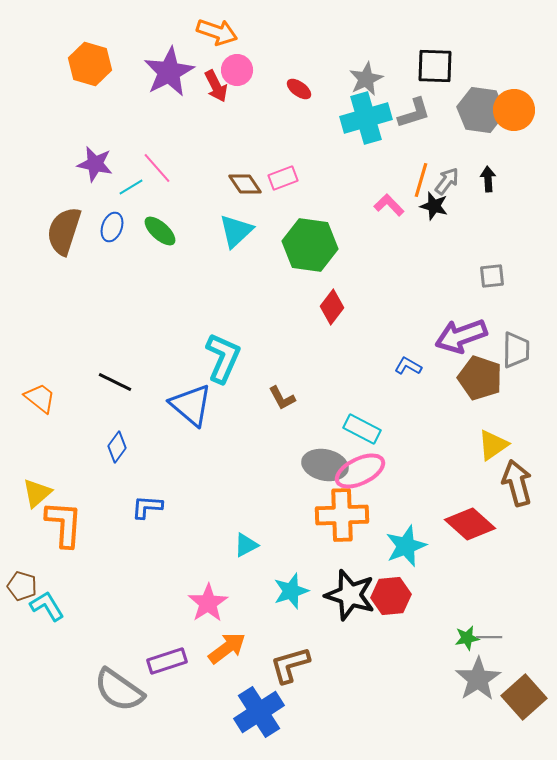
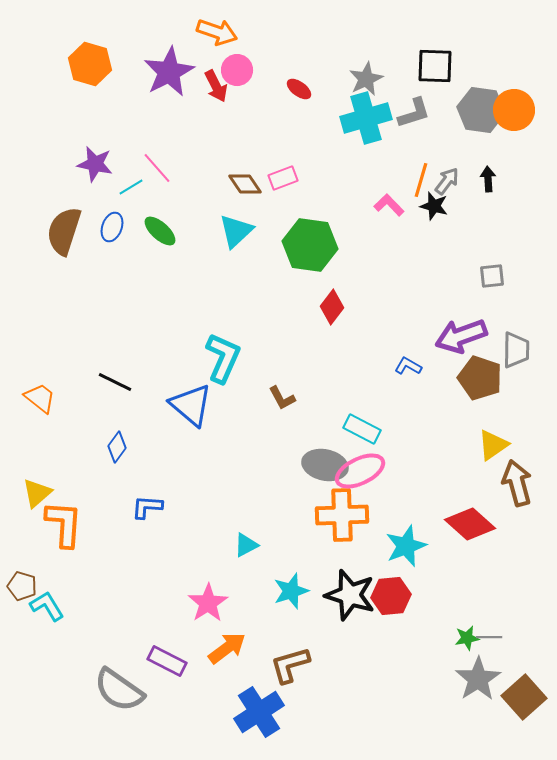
purple rectangle at (167, 661): rotated 45 degrees clockwise
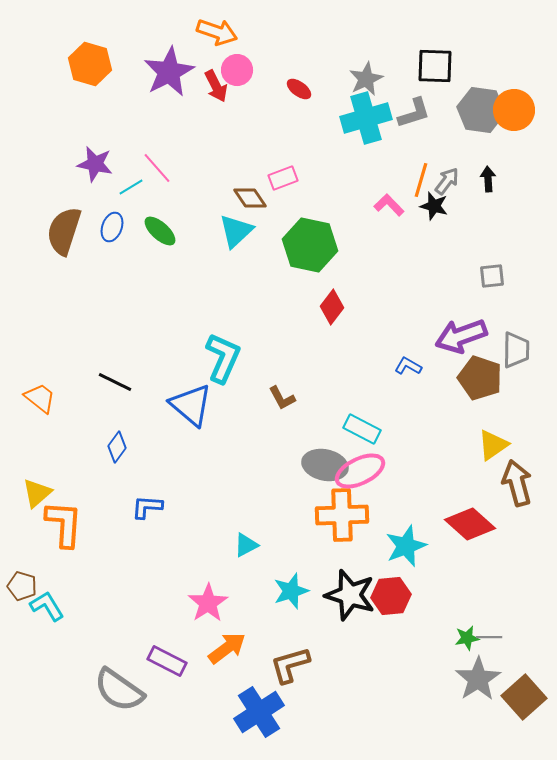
brown diamond at (245, 184): moved 5 px right, 14 px down
green hexagon at (310, 245): rotated 4 degrees clockwise
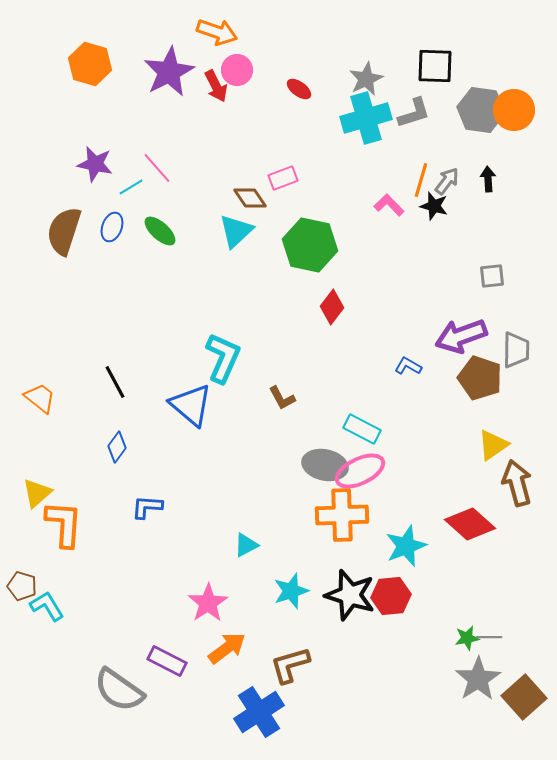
black line at (115, 382): rotated 36 degrees clockwise
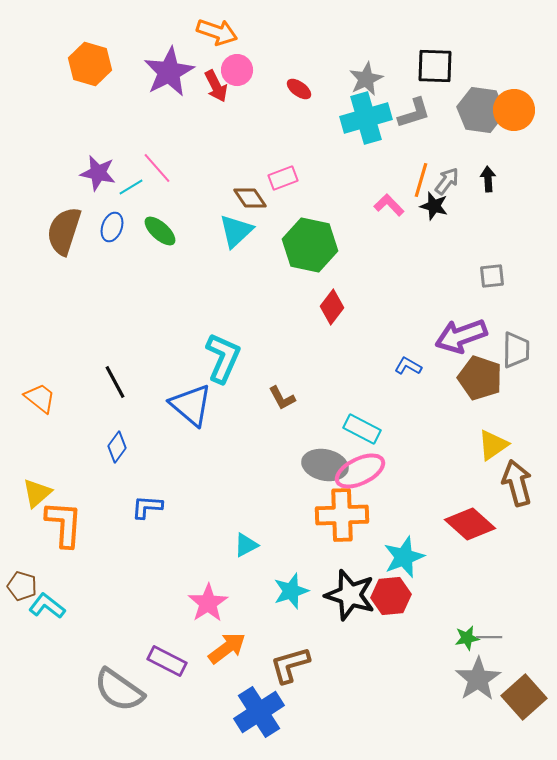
purple star at (95, 164): moved 3 px right, 9 px down
cyan star at (406, 546): moved 2 px left, 11 px down
cyan L-shape at (47, 606): rotated 21 degrees counterclockwise
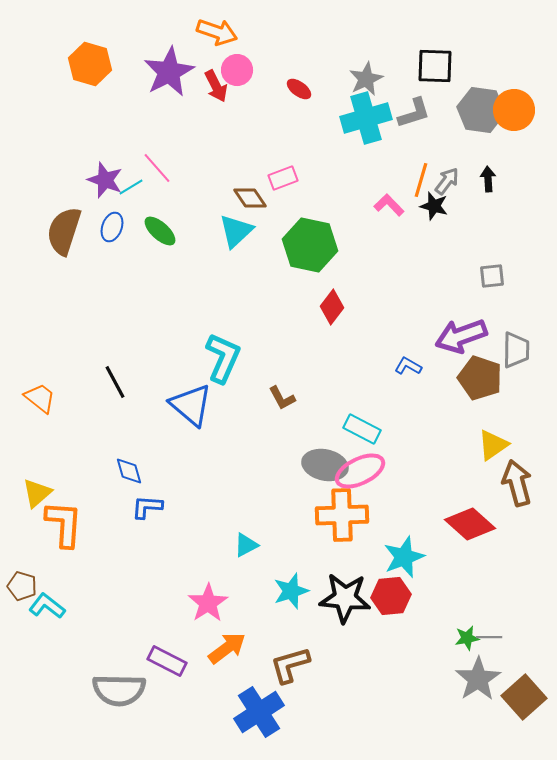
purple star at (98, 173): moved 7 px right, 7 px down; rotated 9 degrees clockwise
blue diamond at (117, 447): moved 12 px right, 24 px down; rotated 52 degrees counterclockwise
black star at (350, 595): moved 5 px left, 3 px down; rotated 12 degrees counterclockwise
gray semicircle at (119, 690): rotated 34 degrees counterclockwise
